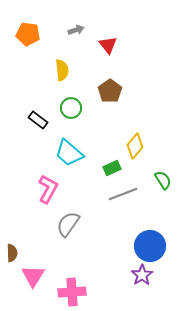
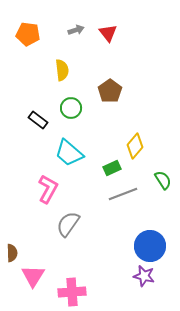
red triangle: moved 12 px up
purple star: moved 2 px right, 1 px down; rotated 25 degrees counterclockwise
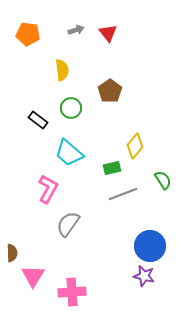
green rectangle: rotated 12 degrees clockwise
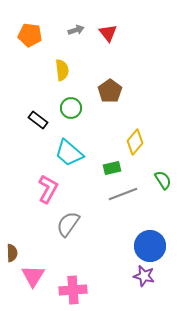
orange pentagon: moved 2 px right, 1 px down
yellow diamond: moved 4 px up
pink cross: moved 1 px right, 2 px up
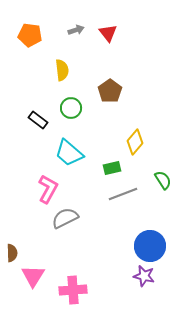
gray semicircle: moved 3 px left, 6 px up; rotated 28 degrees clockwise
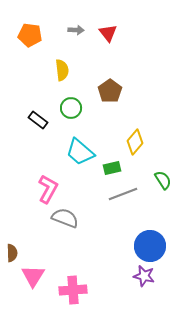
gray arrow: rotated 21 degrees clockwise
cyan trapezoid: moved 11 px right, 1 px up
gray semicircle: rotated 48 degrees clockwise
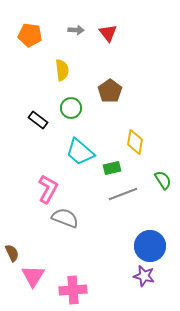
yellow diamond: rotated 30 degrees counterclockwise
brown semicircle: rotated 24 degrees counterclockwise
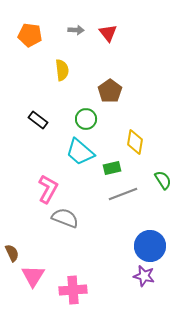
green circle: moved 15 px right, 11 px down
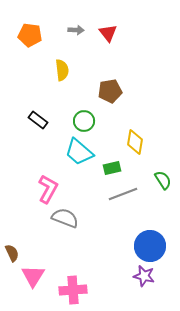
brown pentagon: rotated 25 degrees clockwise
green circle: moved 2 px left, 2 px down
cyan trapezoid: moved 1 px left
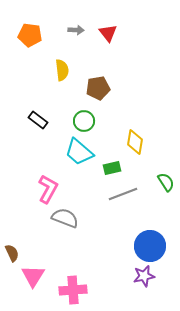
brown pentagon: moved 12 px left, 3 px up
green semicircle: moved 3 px right, 2 px down
purple star: rotated 25 degrees counterclockwise
